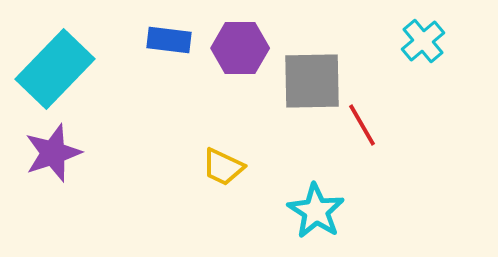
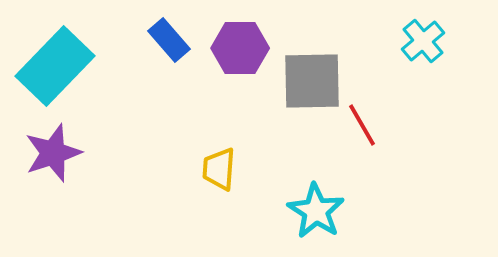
blue rectangle: rotated 42 degrees clockwise
cyan rectangle: moved 3 px up
yellow trapezoid: moved 4 px left, 2 px down; rotated 69 degrees clockwise
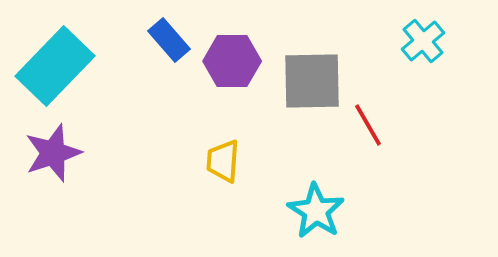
purple hexagon: moved 8 px left, 13 px down
red line: moved 6 px right
yellow trapezoid: moved 4 px right, 8 px up
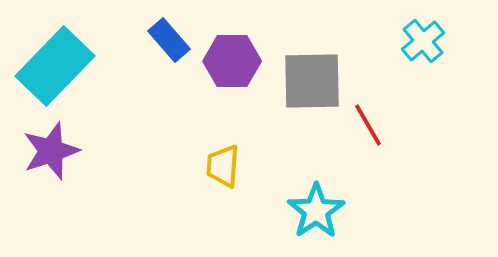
purple star: moved 2 px left, 2 px up
yellow trapezoid: moved 5 px down
cyan star: rotated 6 degrees clockwise
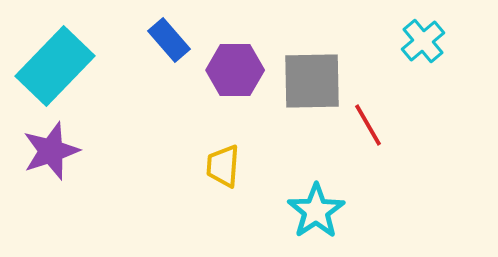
purple hexagon: moved 3 px right, 9 px down
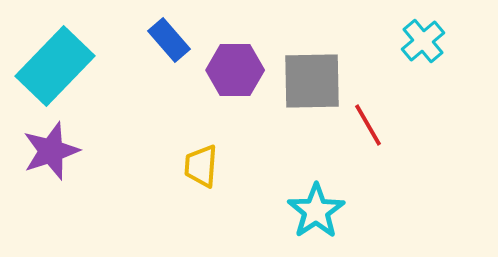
yellow trapezoid: moved 22 px left
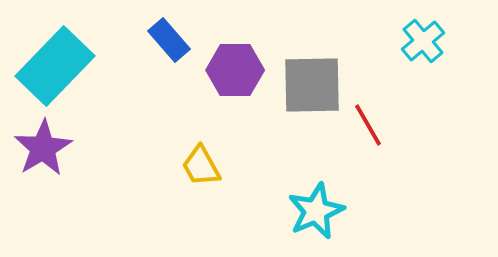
gray square: moved 4 px down
purple star: moved 8 px left, 3 px up; rotated 12 degrees counterclockwise
yellow trapezoid: rotated 33 degrees counterclockwise
cyan star: rotated 10 degrees clockwise
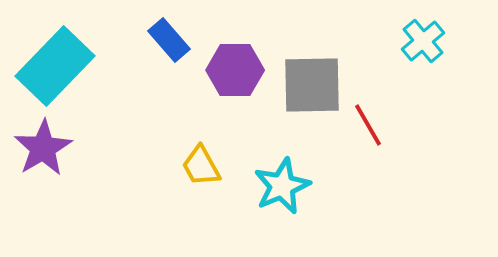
cyan star: moved 34 px left, 25 px up
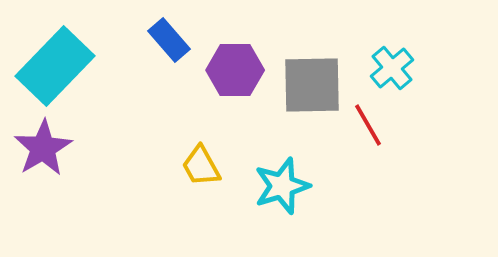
cyan cross: moved 31 px left, 27 px down
cyan star: rotated 6 degrees clockwise
